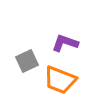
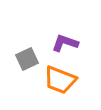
gray square: moved 2 px up
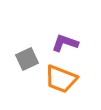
orange trapezoid: moved 1 px right, 1 px up
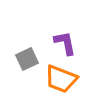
purple L-shape: rotated 60 degrees clockwise
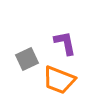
orange trapezoid: moved 2 px left, 1 px down
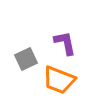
gray square: moved 1 px left
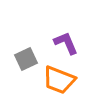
purple L-shape: moved 1 px right; rotated 12 degrees counterclockwise
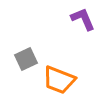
purple L-shape: moved 17 px right, 24 px up
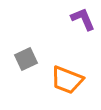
orange trapezoid: moved 8 px right
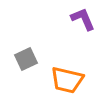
orange trapezoid: rotated 8 degrees counterclockwise
